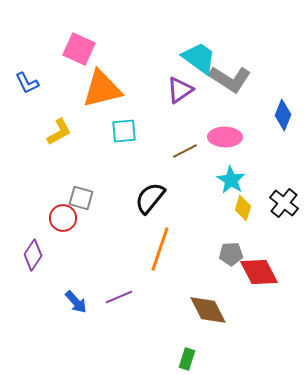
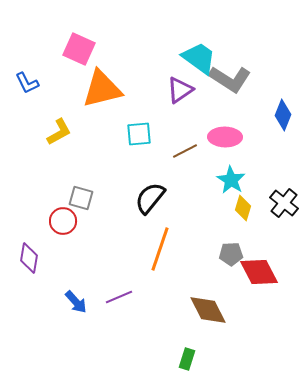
cyan square: moved 15 px right, 3 px down
red circle: moved 3 px down
purple diamond: moved 4 px left, 3 px down; rotated 24 degrees counterclockwise
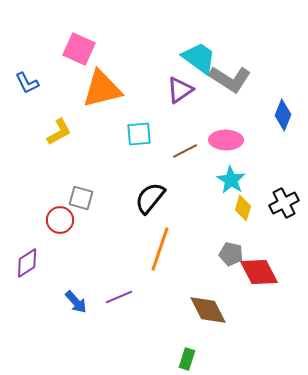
pink ellipse: moved 1 px right, 3 px down
black cross: rotated 24 degrees clockwise
red circle: moved 3 px left, 1 px up
gray pentagon: rotated 15 degrees clockwise
purple diamond: moved 2 px left, 5 px down; rotated 48 degrees clockwise
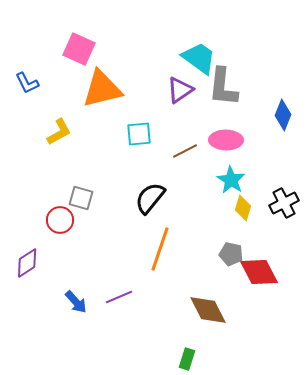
gray L-shape: moved 7 px left, 8 px down; rotated 63 degrees clockwise
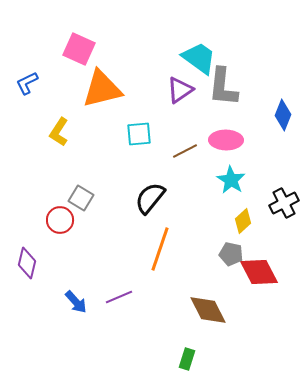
blue L-shape: rotated 90 degrees clockwise
yellow L-shape: rotated 152 degrees clockwise
gray square: rotated 15 degrees clockwise
yellow diamond: moved 13 px down; rotated 30 degrees clockwise
purple diamond: rotated 44 degrees counterclockwise
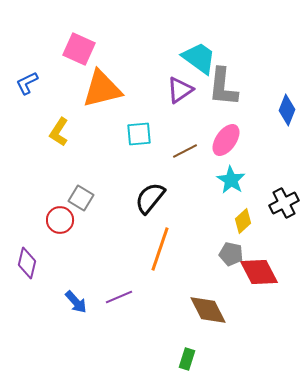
blue diamond: moved 4 px right, 5 px up
pink ellipse: rotated 56 degrees counterclockwise
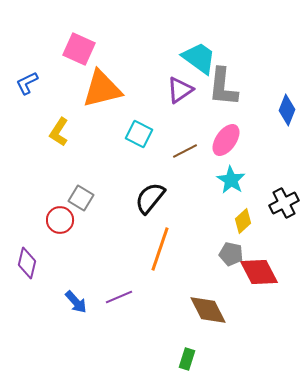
cyan square: rotated 32 degrees clockwise
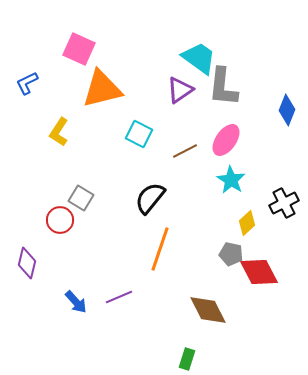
yellow diamond: moved 4 px right, 2 px down
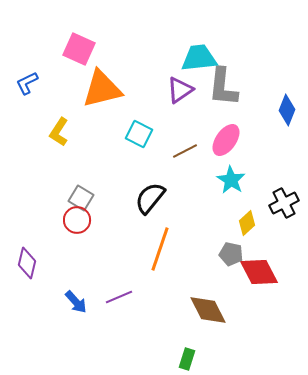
cyan trapezoid: rotated 42 degrees counterclockwise
red circle: moved 17 px right
